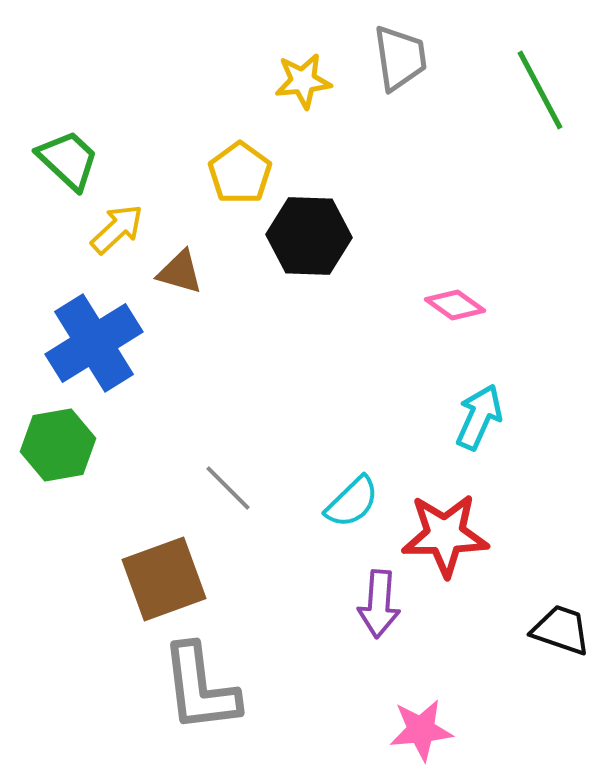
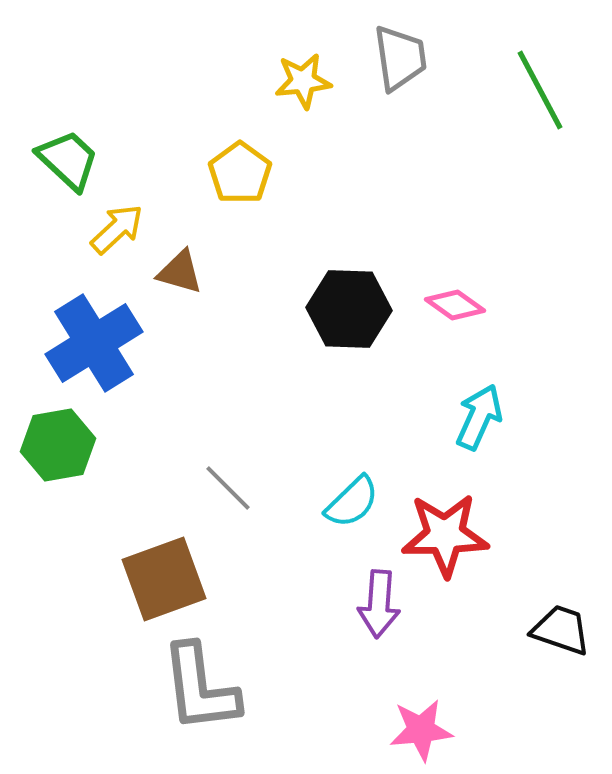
black hexagon: moved 40 px right, 73 px down
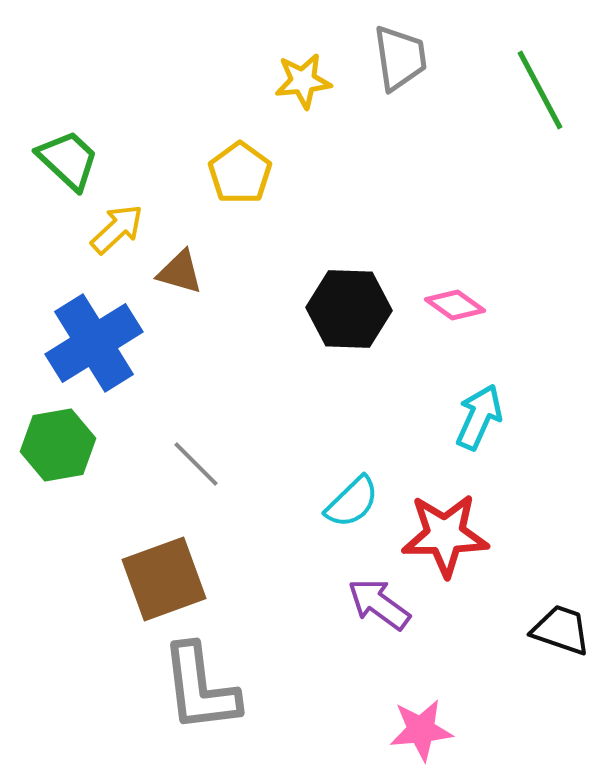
gray line: moved 32 px left, 24 px up
purple arrow: rotated 122 degrees clockwise
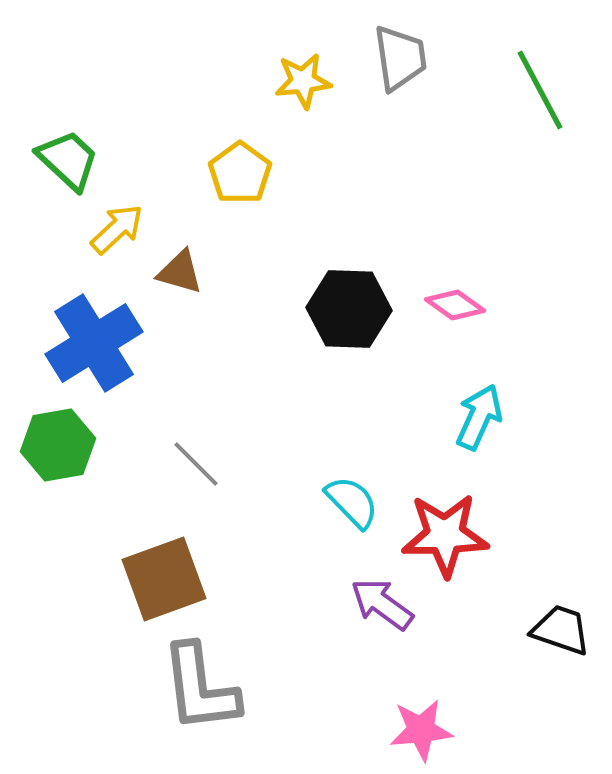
cyan semicircle: rotated 90 degrees counterclockwise
purple arrow: moved 3 px right
